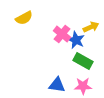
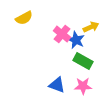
blue triangle: rotated 12 degrees clockwise
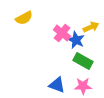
pink cross: moved 1 px up
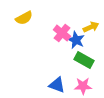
green rectangle: moved 1 px right, 1 px up
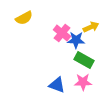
blue star: rotated 24 degrees counterclockwise
pink star: moved 4 px up
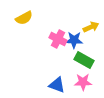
pink cross: moved 4 px left, 6 px down; rotated 12 degrees counterclockwise
blue star: moved 2 px left
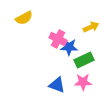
blue star: moved 5 px left, 7 px down
green rectangle: rotated 54 degrees counterclockwise
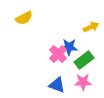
pink cross: moved 15 px down; rotated 18 degrees clockwise
green rectangle: rotated 12 degrees counterclockwise
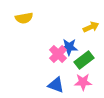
yellow semicircle: rotated 18 degrees clockwise
blue triangle: moved 1 px left
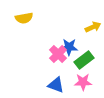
yellow arrow: moved 2 px right
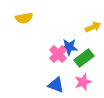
green rectangle: moved 2 px up
pink star: rotated 18 degrees counterclockwise
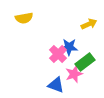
yellow arrow: moved 4 px left, 3 px up
green rectangle: moved 1 px right, 4 px down
pink star: moved 9 px left, 8 px up
